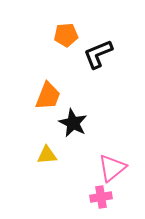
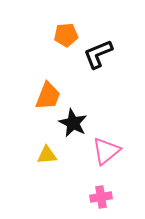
pink triangle: moved 6 px left, 17 px up
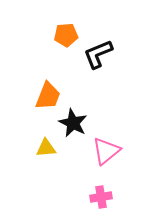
yellow triangle: moved 1 px left, 7 px up
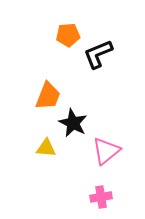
orange pentagon: moved 2 px right
yellow triangle: rotated 10 degrees clockwise
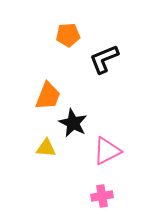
black L-shape: moved 6 px right, 5 px down
pink triangle: moved 1 px right; rotated 12 degrees clockwise
pink cross: moved 1 px right, 1 px up
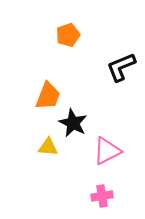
orange pentagon: rotated 15 degrees counterclockwise
black L-shape: moved 17 px right, 8 px down
yellow triangle: moved 2 px right, 1 px up
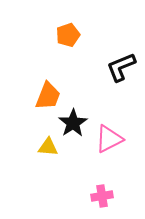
black star: rotated 12 degrees clockwise
pink triangle: moved 2 px right, 12 px up
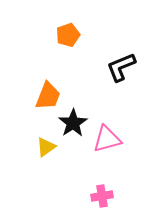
pink triangle: moved 2 px left; rotated 12 degrees clockwise
yellow triangle: moved 2 px left; rotated 40 degrees counterclockwise
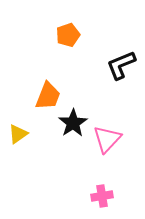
black L-shape: moved 2 px up
pink triangle: rotated 32 degrees counterclockwise
yellow triangle: moved 28 px left, 13 px up
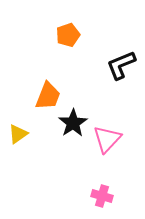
pink cross: rotated 25 degrees clockwise
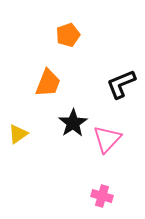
black L-shape: moved 19 px down
orange trapezoid: moved 13 px up
